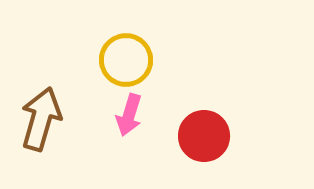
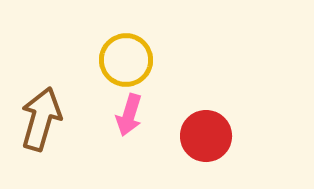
red circle: moved 2 px right
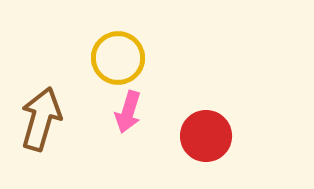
yellow circle: moved 8 px left, 2 px up
pink arrow: moved 1 px left, 3 px up
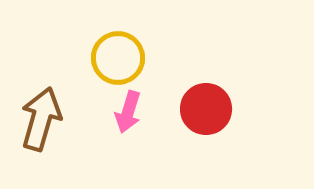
red circle: moved 27 px up
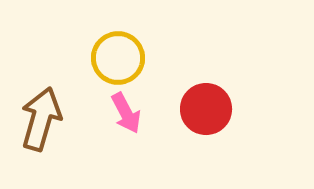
pink arrow: moved 2 px left, 1 px down; rotated 45 degrees counterclockwise
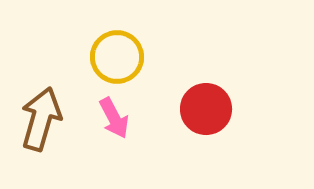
yellow circle: moved 1 px left, 1 px up
pink arrow: moved 12 px left, 5 px down
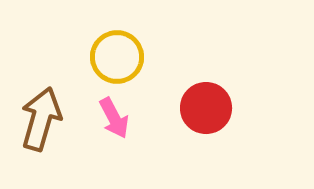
red circle: moved 1 px up
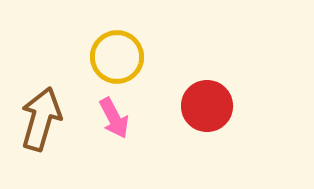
red circle: moved 1 px right, 2 px up
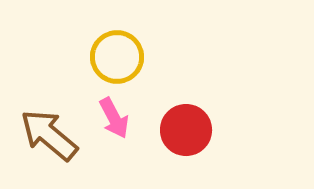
red circle: moved 21 px left, 24 px down
brown arrow: moved 8 px right, 16 px down; rotated 66 degrees counterclockwise
